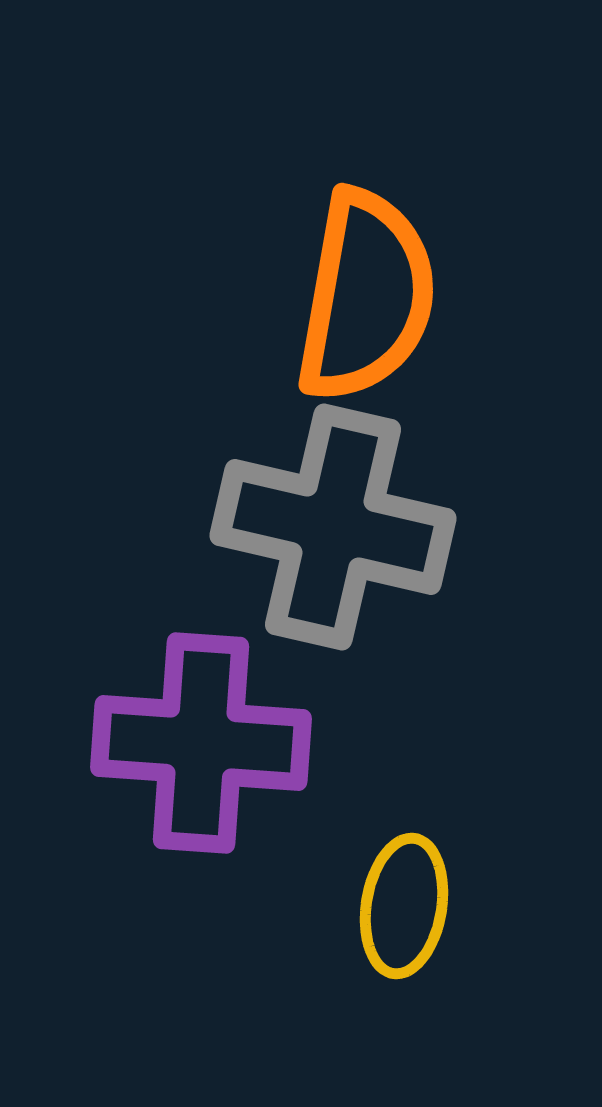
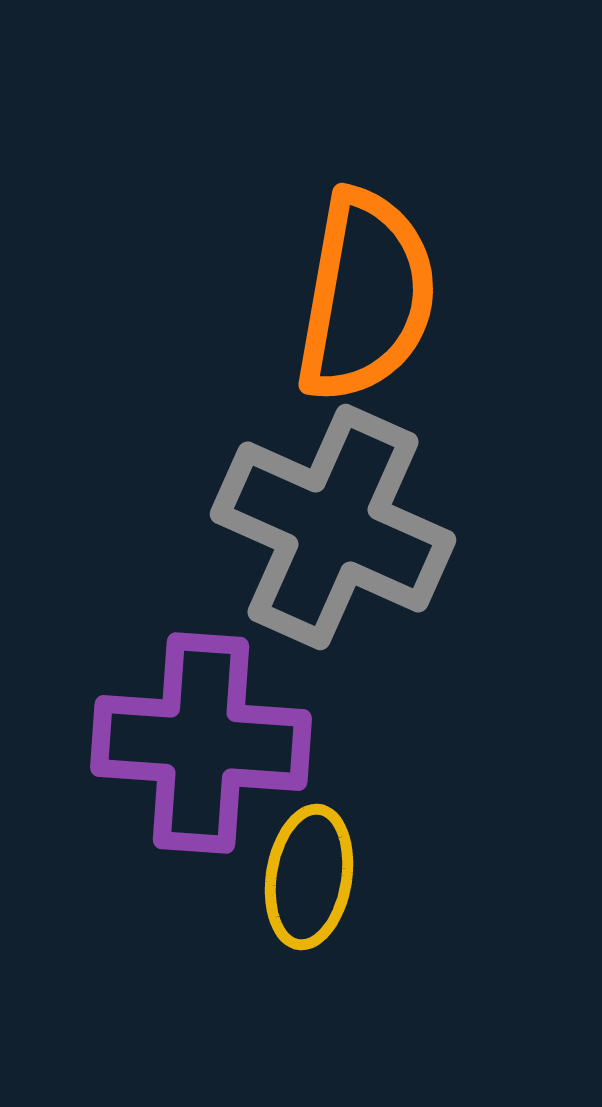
gray cross: rotated 11 degrees clockwise
yellow ellipse: moved 95 px left, 29 px up
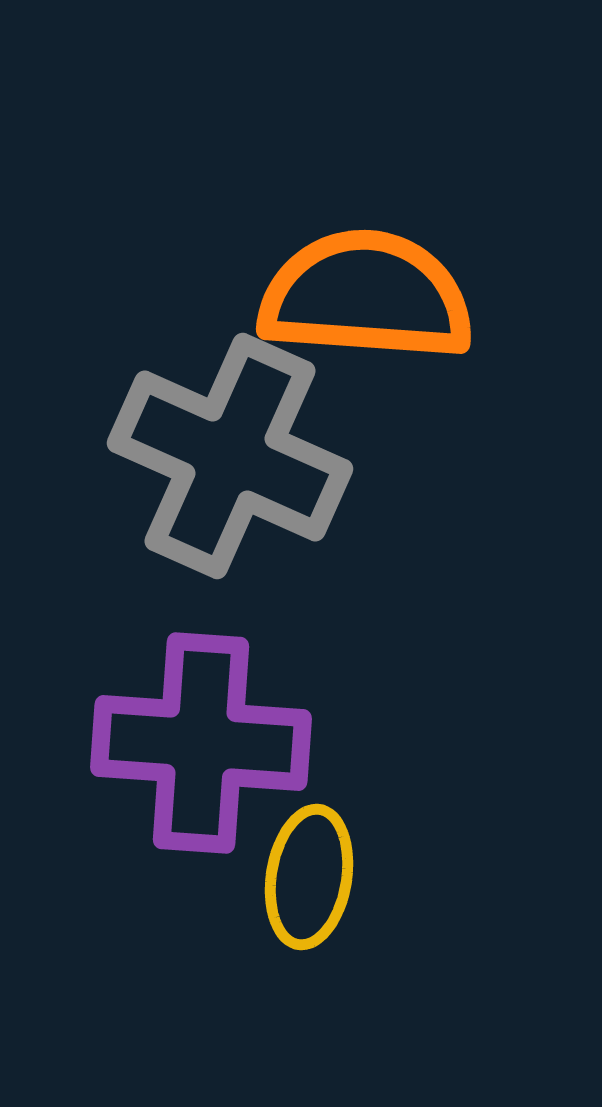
orange semicircle: rotated 96 degrees counterclockwise
gray cross: moved 103 px left, 71 px up
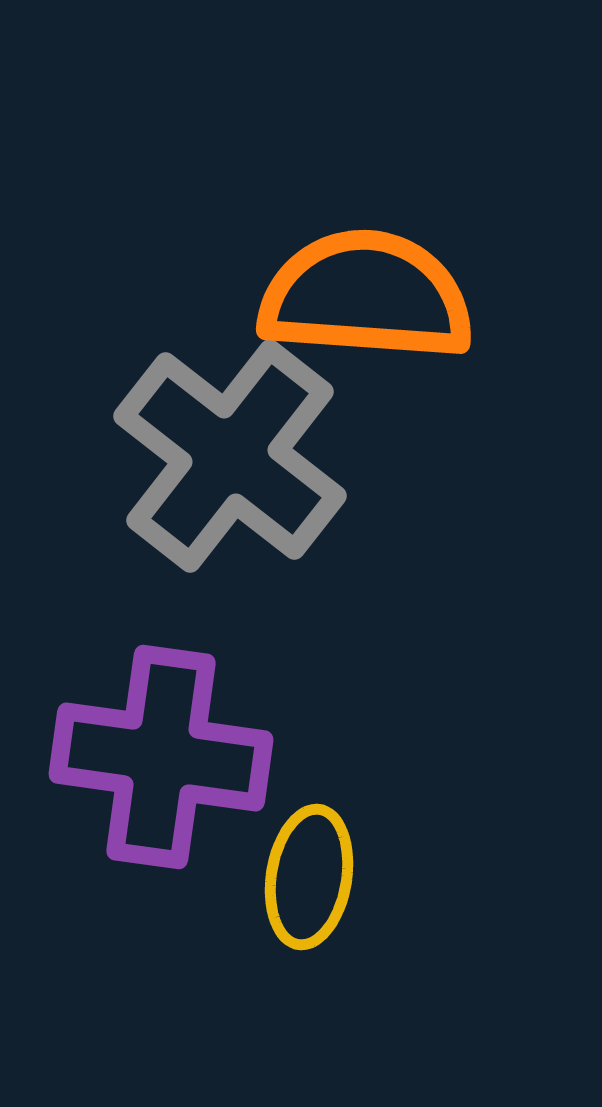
gray cross: rotated 14 degrees clockwise
purple cross: moved 40 px left, 14 px down; rotated 4 degrees clockwise
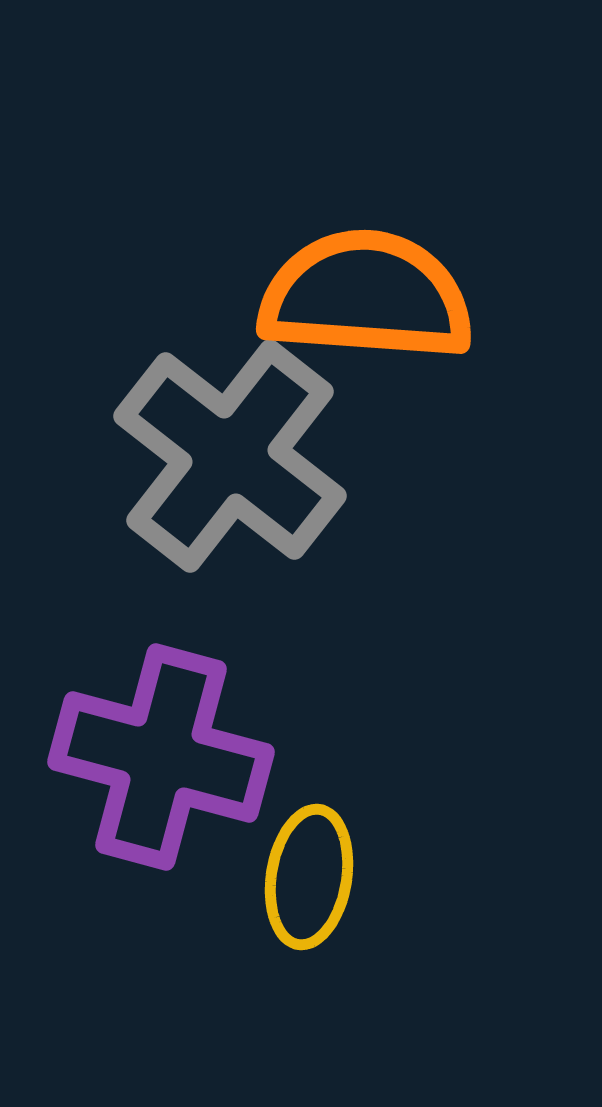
purple cross: rotated 7 degrees clockwise
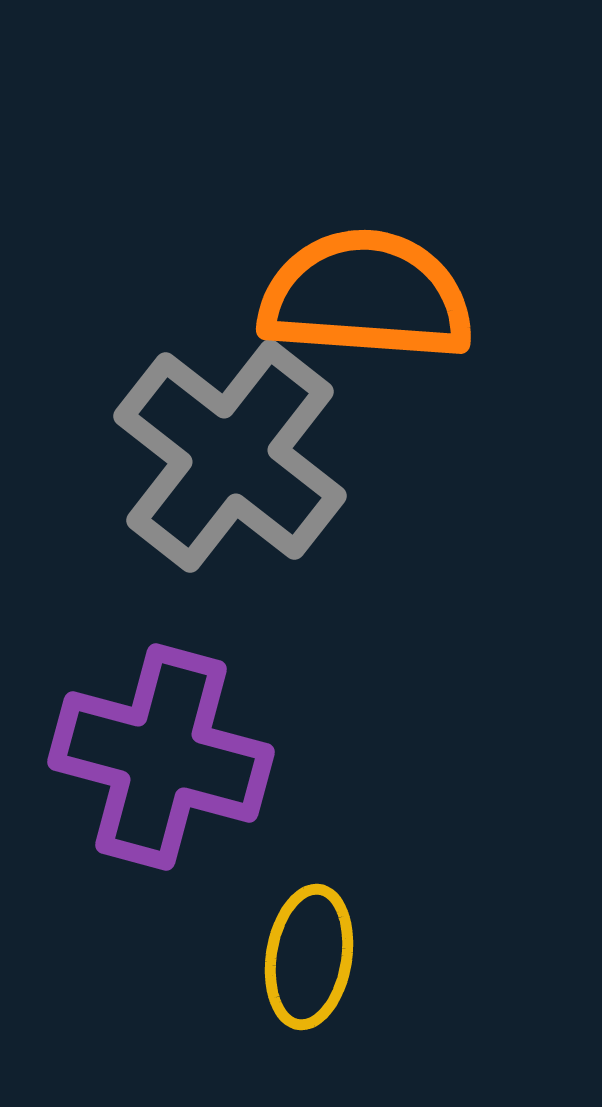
yellow ellipse: moved 80 px down
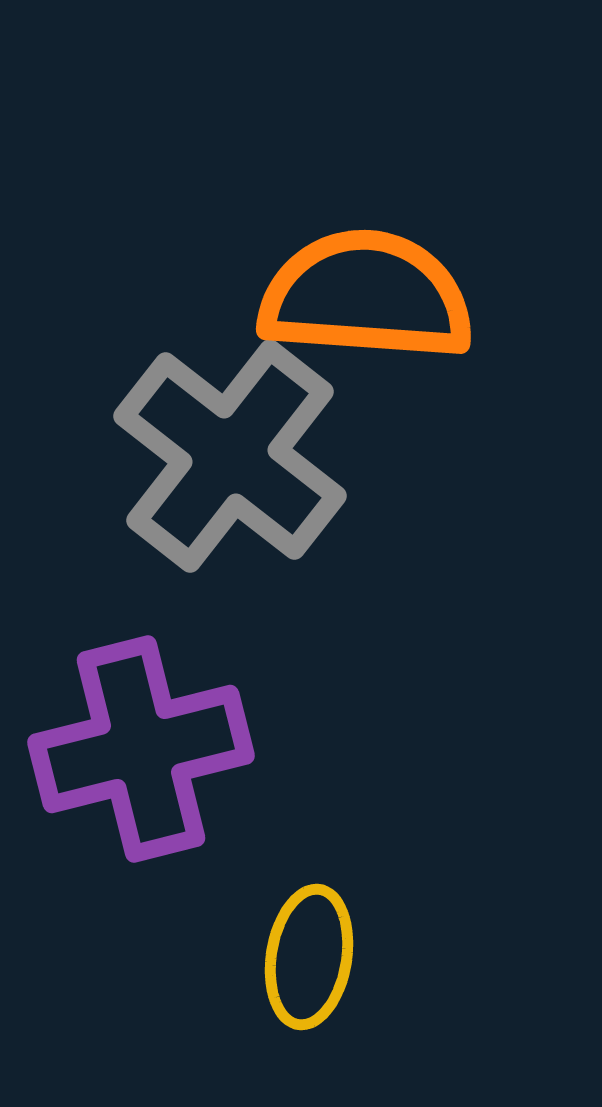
purple cross: moved 20 px left, 8 px up; rotated 29 degrees counterclockwise
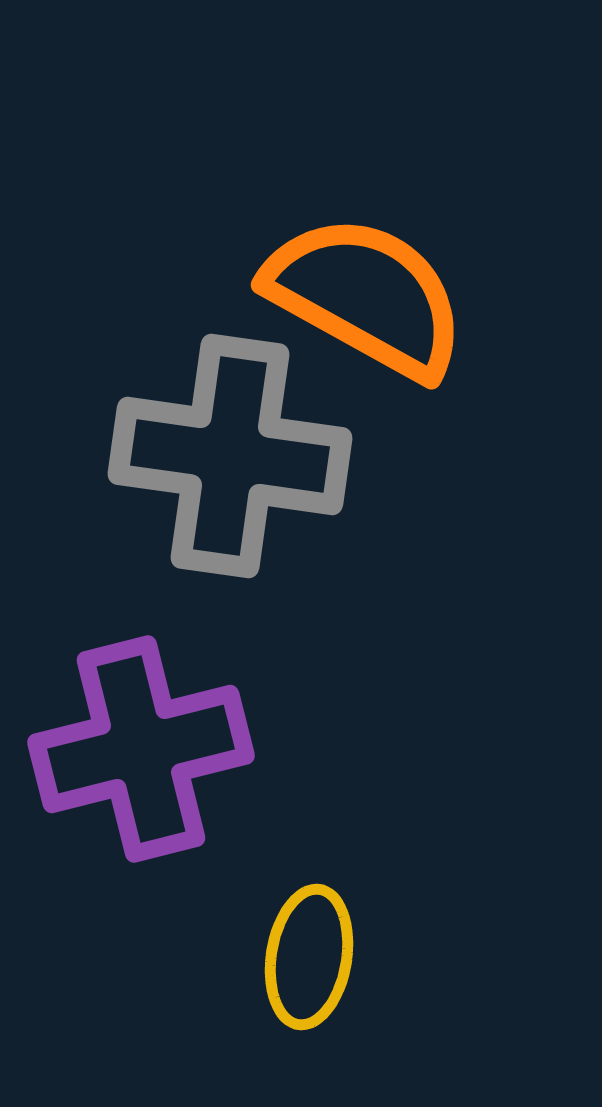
orange semicircle: rotated 25 degrees clockwise
gray cross: rotated 30 degrees counterclockwise
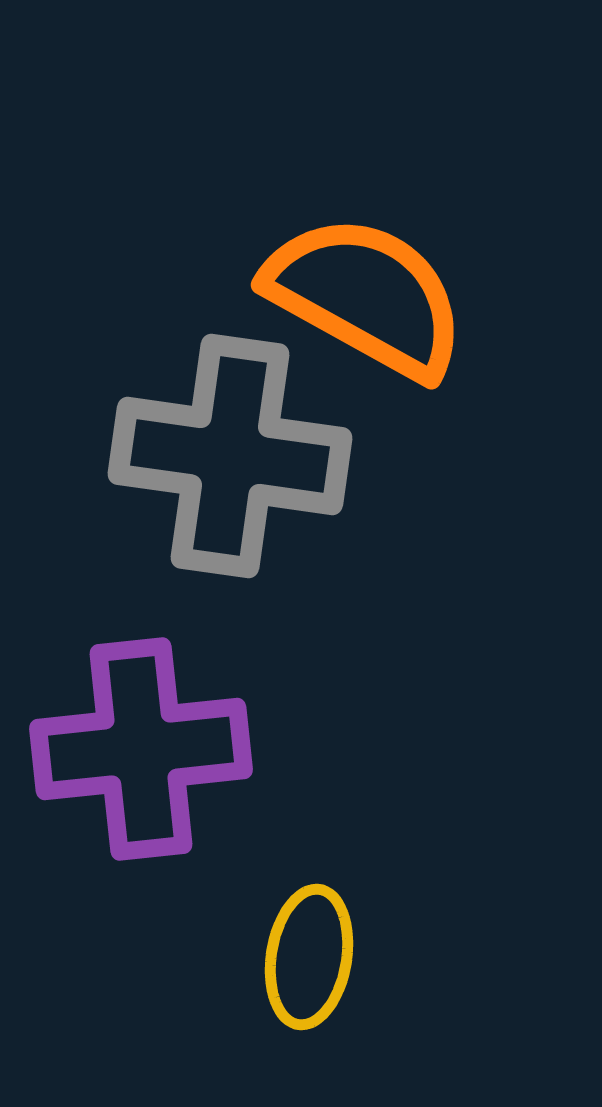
purple cross: rotated 8 degrees clockwise
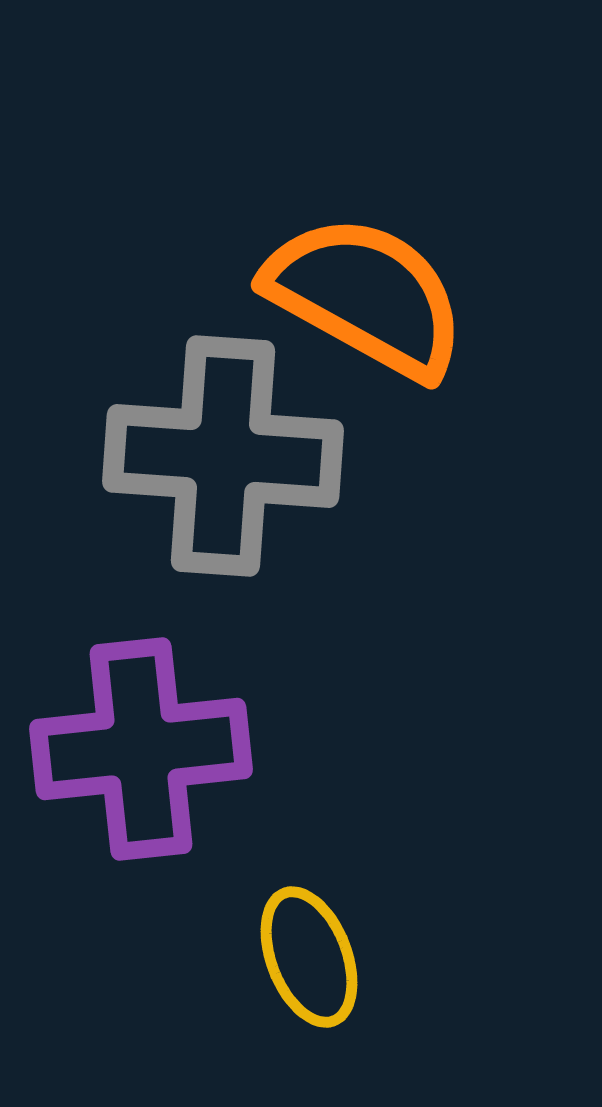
gray cross: moved 7 px left; rotated 4 degrees counterclockwise
yellow ellipse: rotated 30 degrees counterclockwise
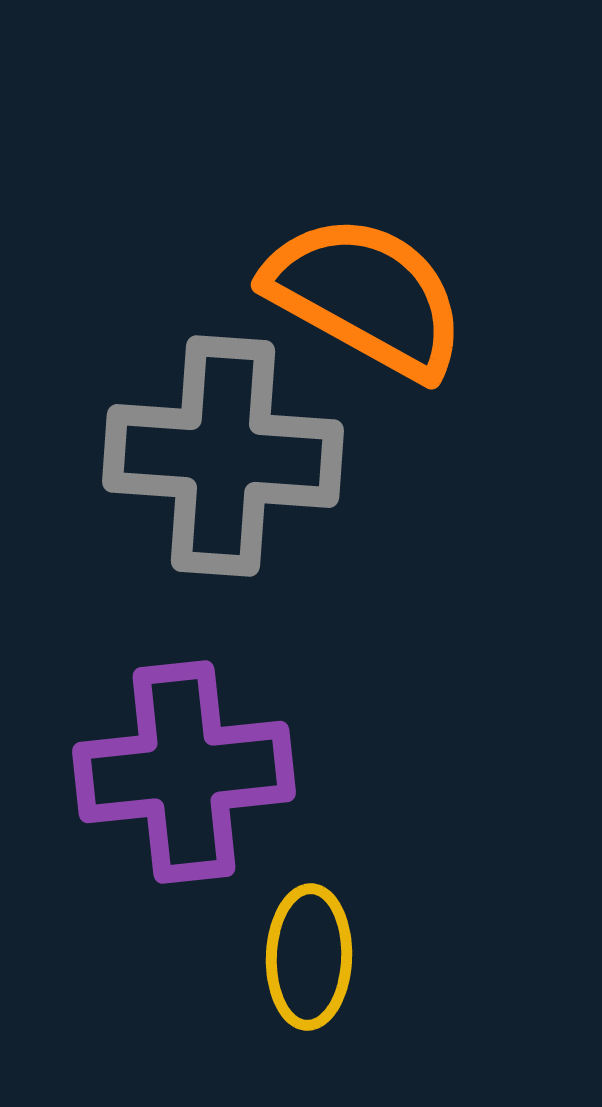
purple cross: moved 43 px right, 23 px down
yellow ellipse: rotated 23 degrees clockwise
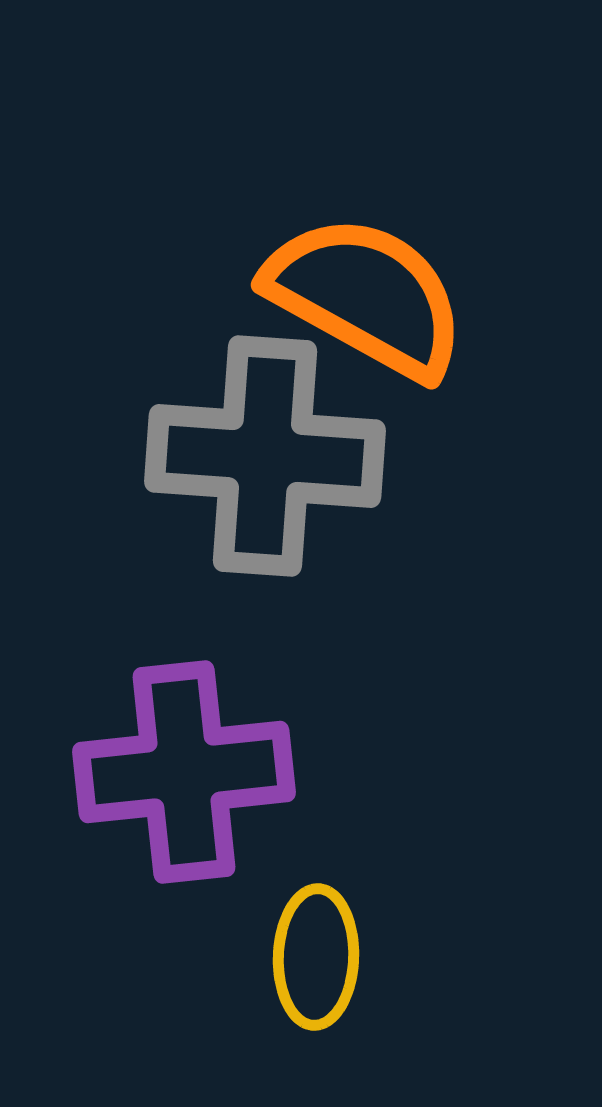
gray cross: moved 42 px right
yellow ellipse: moved 7 px right
